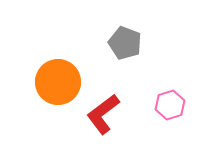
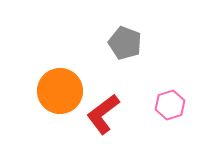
orange circle: moved 2 px right, 9 px down
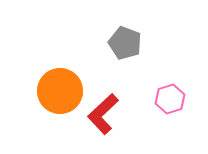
pink hexagon: moved 6 px up
red L-shape: rotated 6 degrees counterclockwise
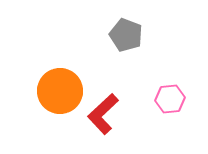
gray pentagon: moved 1 px right, 8 px up
pink hexagon: rotated 12 degrees clockwise
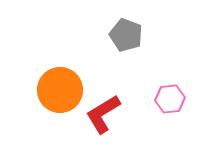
orange circle: moved 1 px up
red L-shape: rotated 12 degrees clockwise
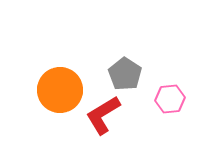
gray pentagon: moved 1 px left, 39 px down; rotated 12 degrees clockwise
red L-shape: moved 1 px down
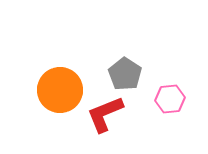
red L-shape: moved 2 px right, 1 px up; rotated 9 degrees clockwise
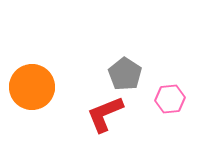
orange circle: moved 28 px left, 3 px up
